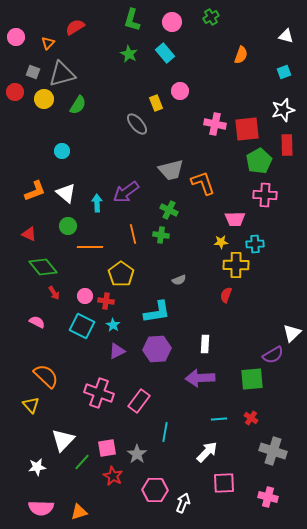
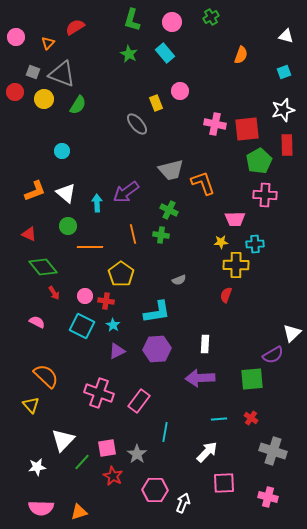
gray triangle at (62, 74): rotated 36 degrees clockwise
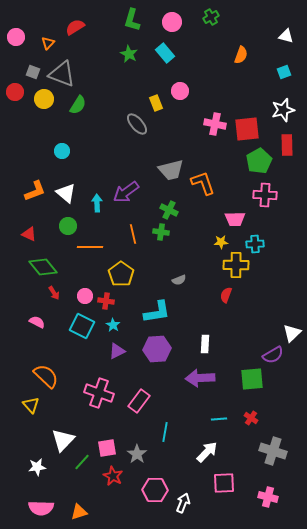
green cross at (161, 235): moved 3 px up
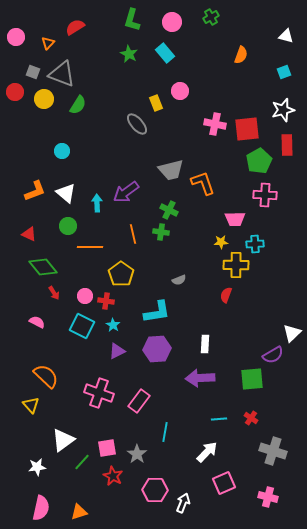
white triangle at (63, 440): rotated 10 degrees clockwise
pink square at (224, 483): rotated 20 degrees counterclockwise
pink semicircle at (41, 508): rotated 80 degrees counterclockwise
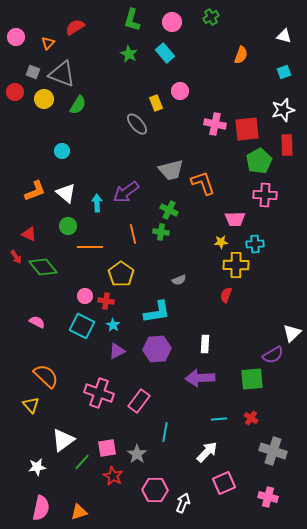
white triangle at (286, 36): moved 2 px left
red arrow at (54, 293): moved 38 px left, 36 px up
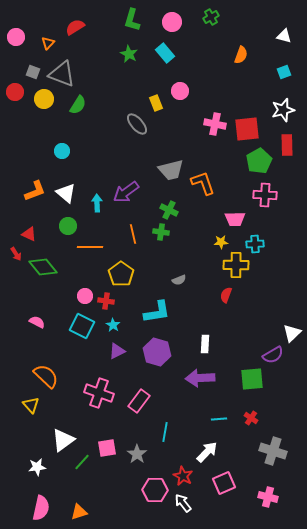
red arrow at (16, 257): moved 3 px up
purple hexagon at (157, 349): moved 3 px down; rotated 20 degrees clockwise
red star at (113, 476): moved 70 px right
white arrow at (183, 503): rotated 60 degrees counterclockwise
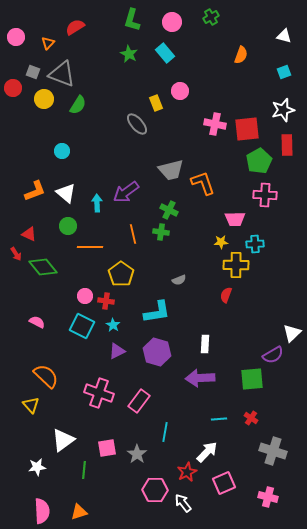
red circle at (15, 92): moved 2 px left, 4 px up
green line at (82, 462): moved 2 px right, 8 px down; rotated 36 degrees counterclockwise
red star at (183, 476): moved 4 px right, 4 px up; rotated 18 degrees clockwise
pink semicircle at (41, 508): moved 1 px right, 3 px down; rotated 15 degrees counterclockwise
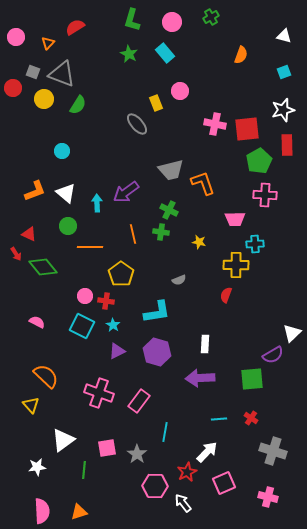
yellow star at (221, 242): moved 22 px left; rotated 16 degrees clockwise
pink hexagon at (155, 490): moved 4 px up
